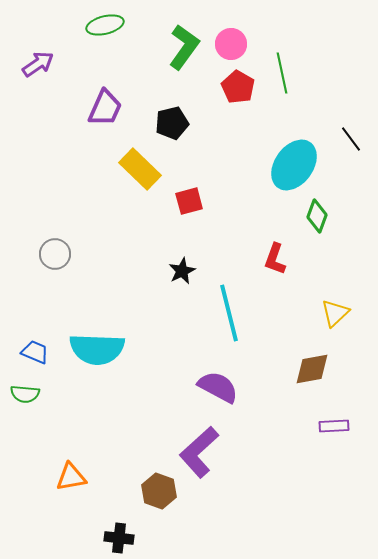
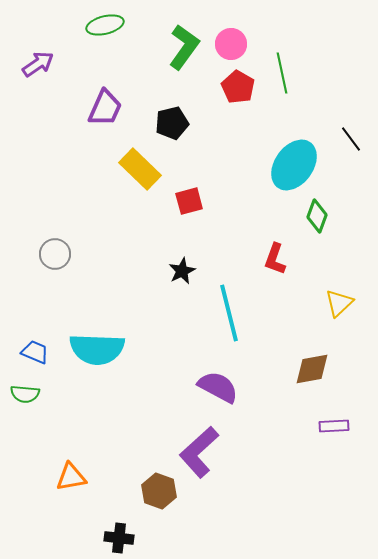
yellow triangle: moved 4 px right, 10 px up
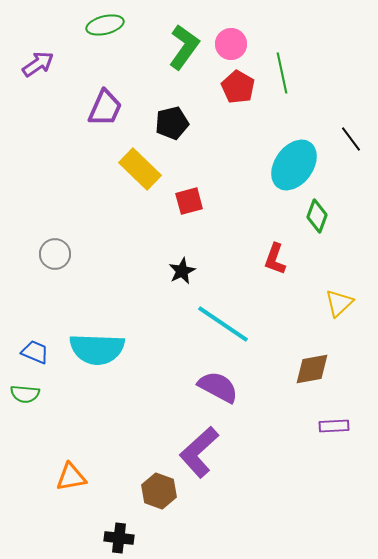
cyan line: moved 6 px left, 11 px down; rotated 42 degrees counterclockwise
